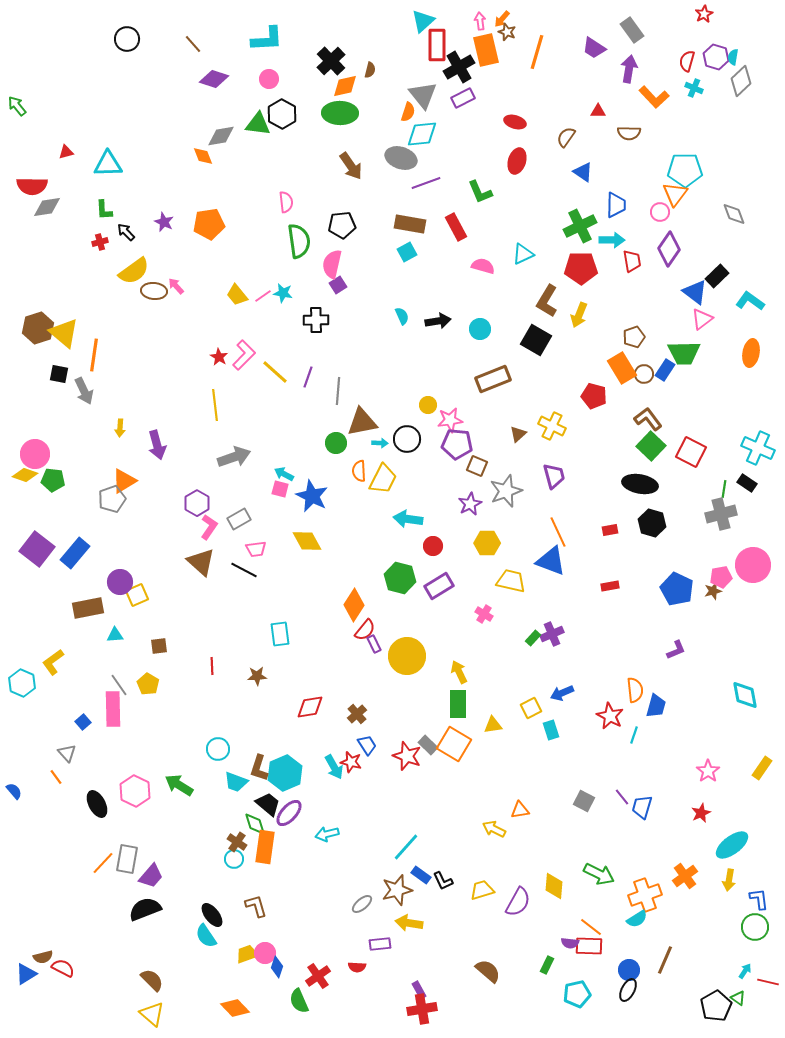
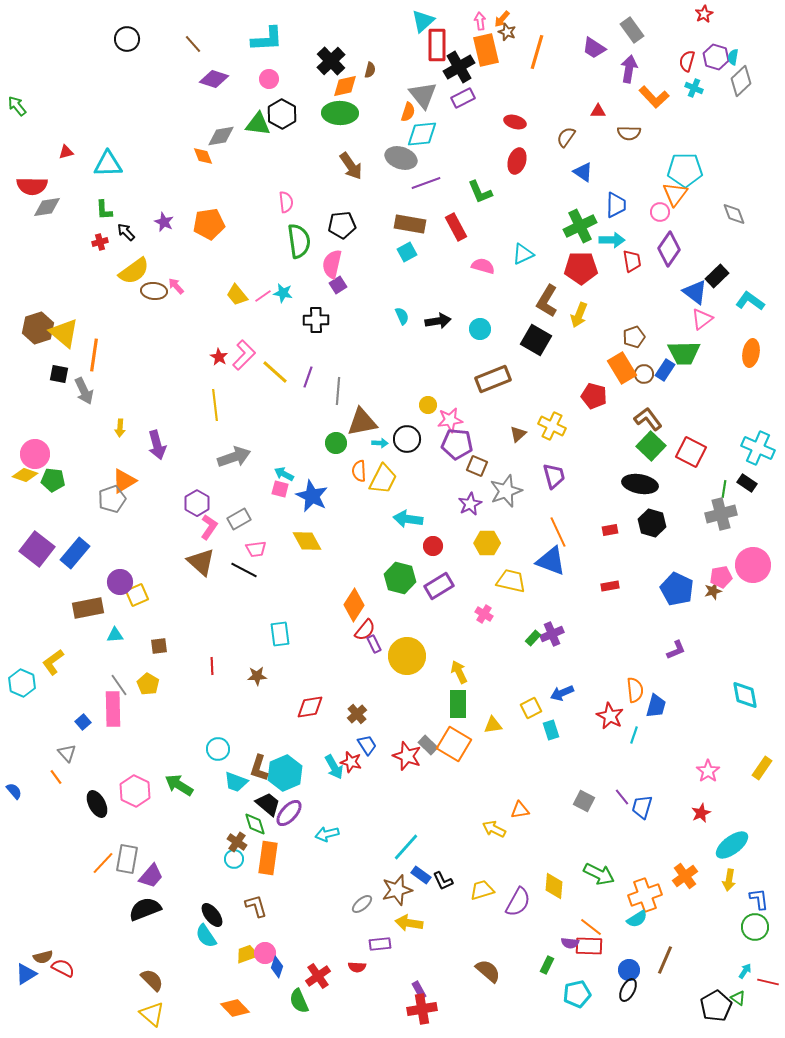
orange rectangle at (265, 847): moved 3 px right, 11 px down
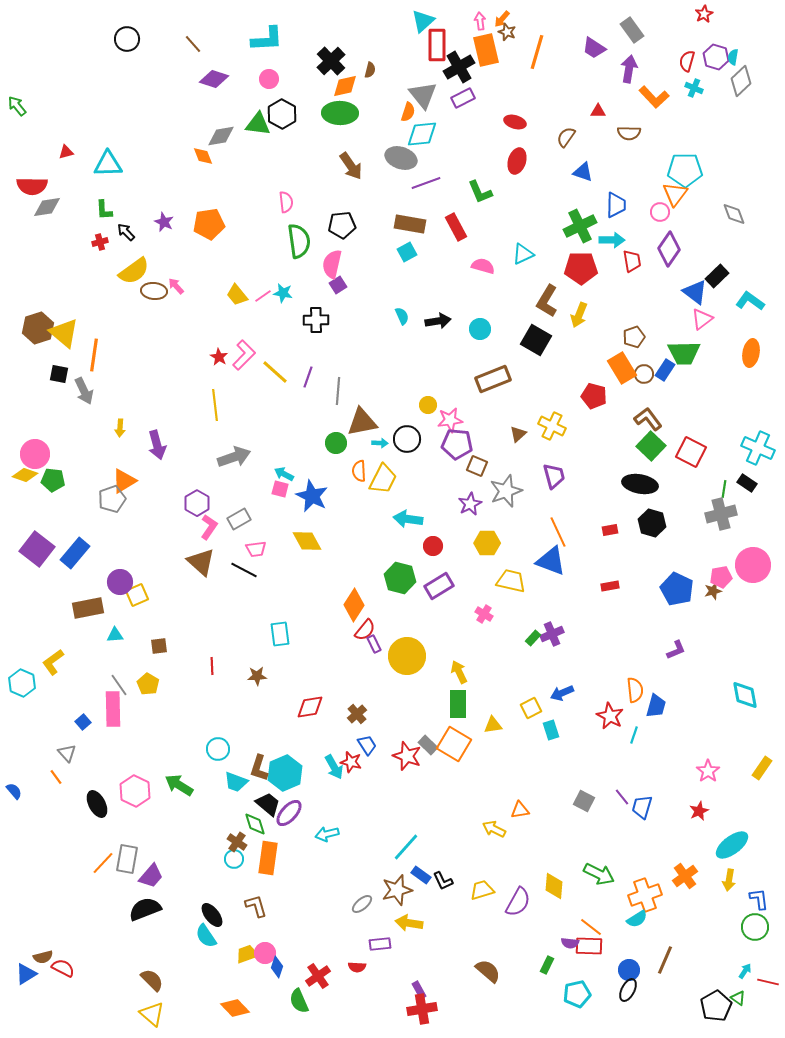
blue triangle at (583, 172): rotated 15 degrees counterclockwise
red star at (701, 813): moved 2 px left, 2 px up
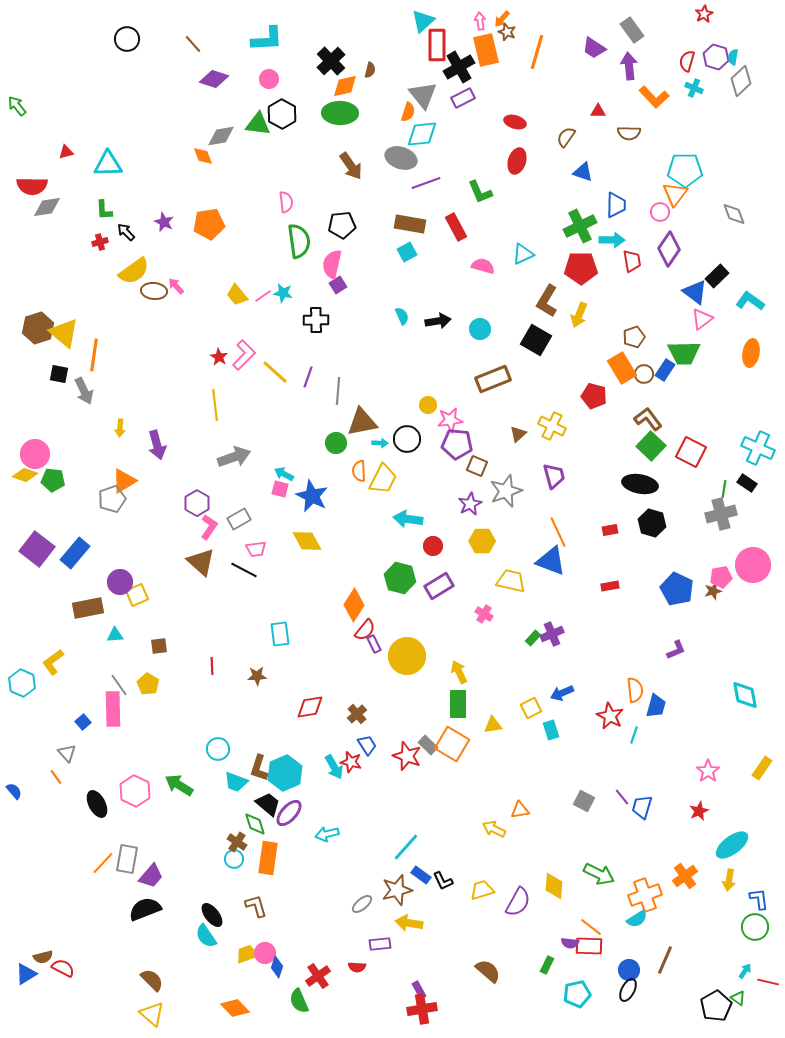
purple arrow at (629, 69): moved 3 px up; rotated 16 degrees counterclockwise
yellow hexagon at (487, 543): moved 5 px left, 2 px up
orange square at (454, 744): moved 2 px left
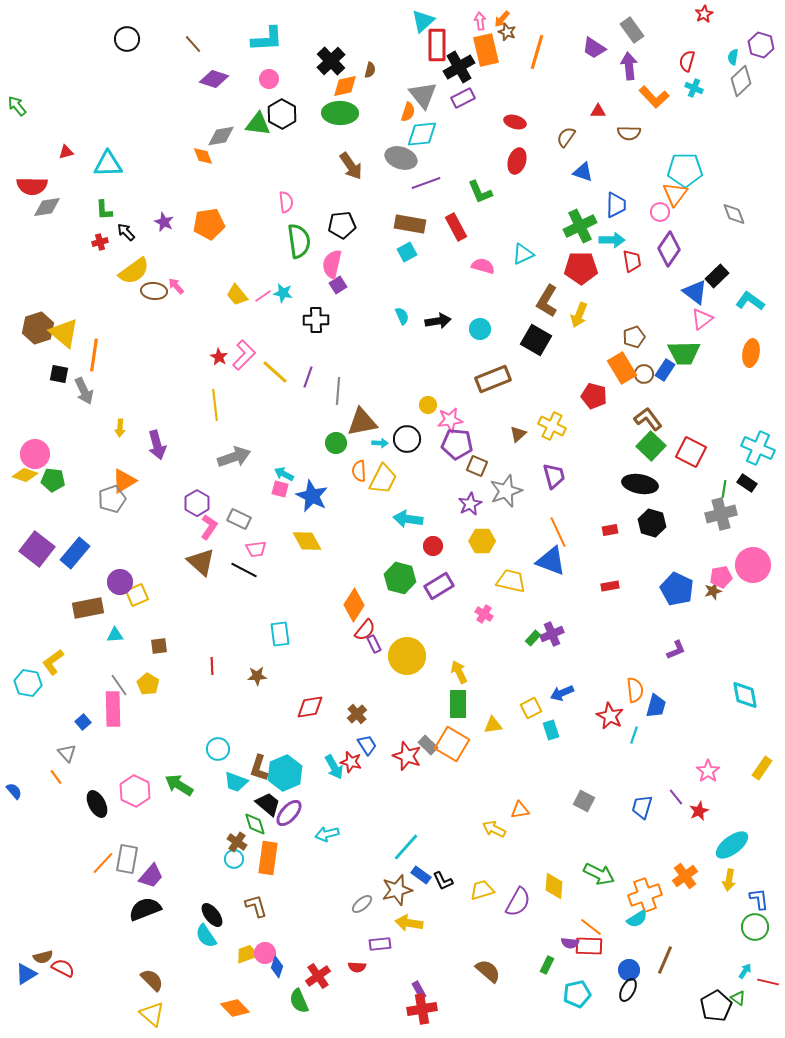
purple hexagon at (716, 57): moved 45 px right, 12 px up
gray rectangle at (239, 519): rotated 55 degrees clockwise
cyan hexagon at (22, 683): moved 6 px right; rotated 12 degrees counterclockwise
purple line at (622, 797): moved 54 px right
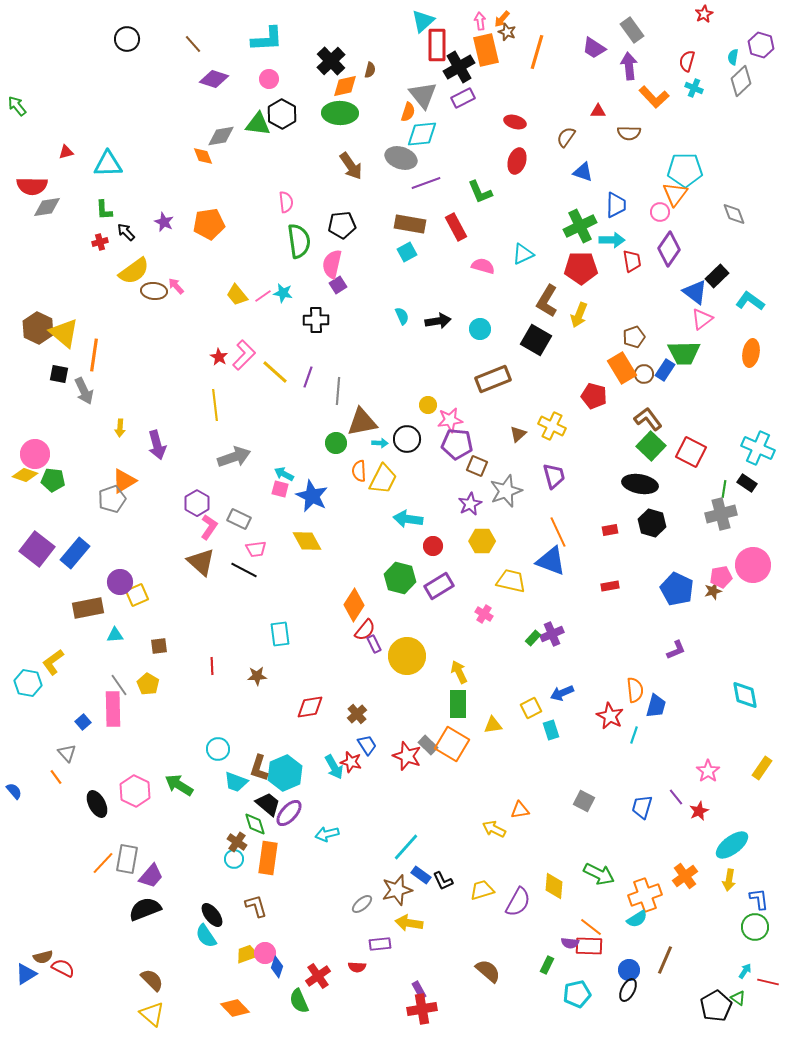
brown hexagon at (38, 328): rotated 16 degrees counterclockwise
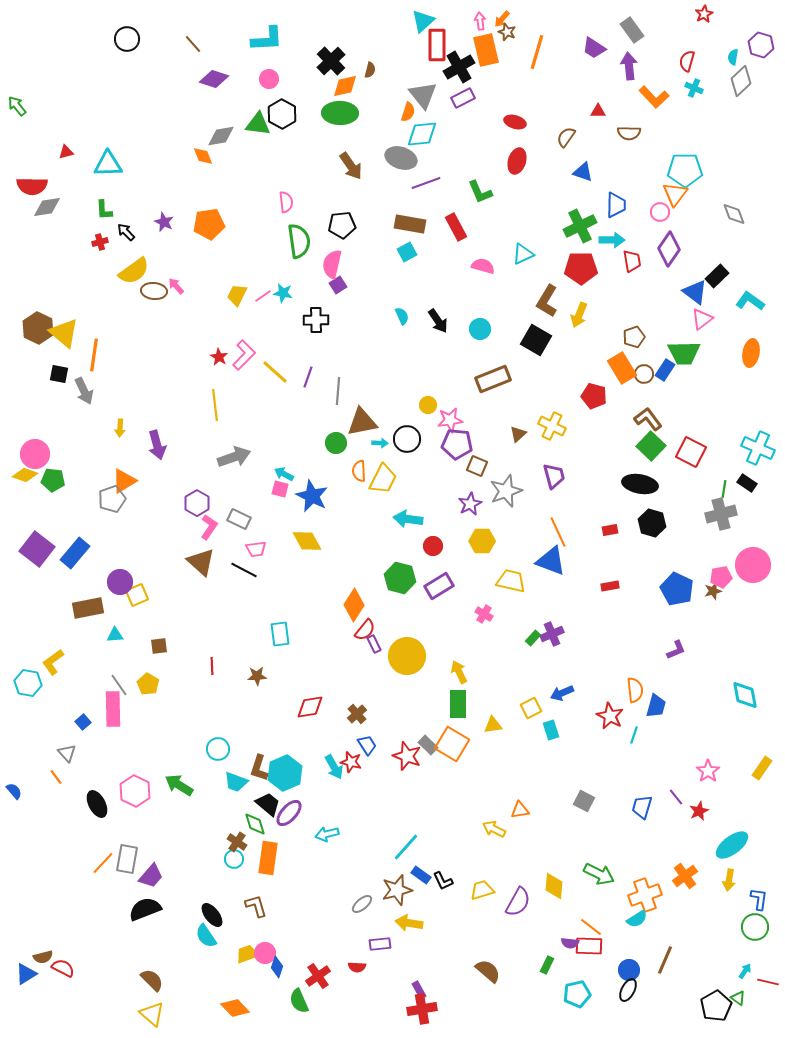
yellow trapezoid at (237, 295): rotated 65 degrees clockwise
black arrow at (438, 321): rotated 65 degrees clockwise
blue L-shape at (759, 899): rotated 15 degrees clockwise
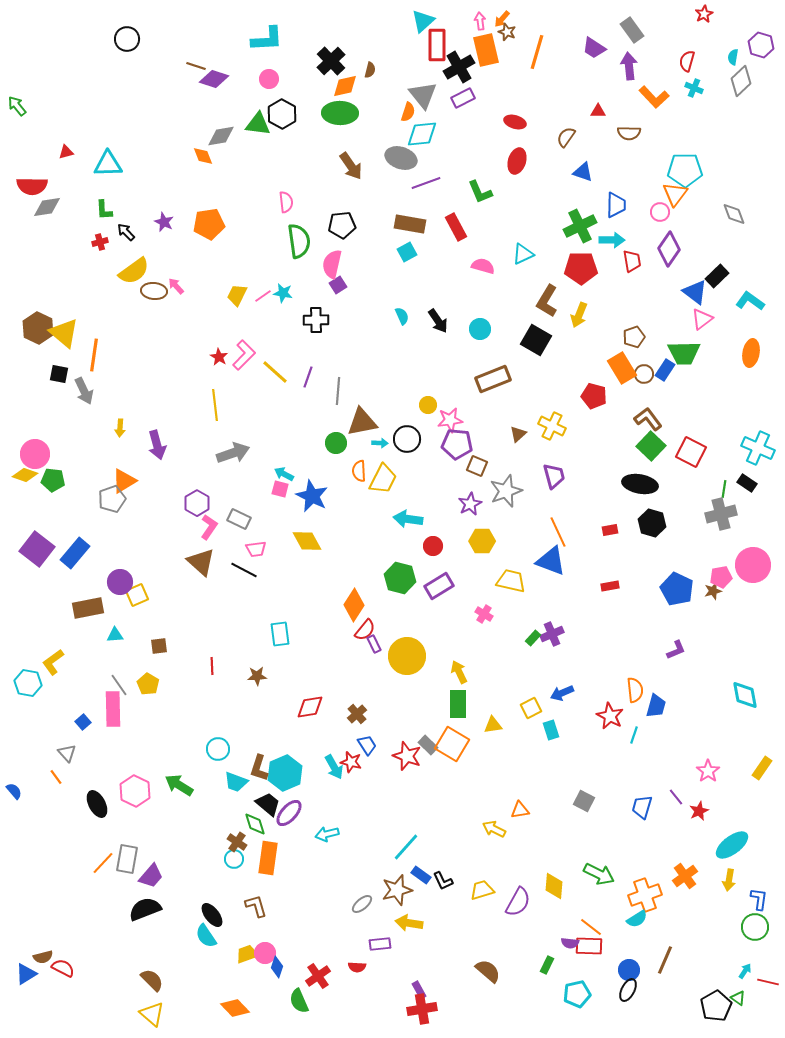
brown line at (193, 44): moved 3 px right, 22 px down; rotated 30 degrees counterclockwise
gray arrow at (234, 457): moved 1 px left, 4 px up
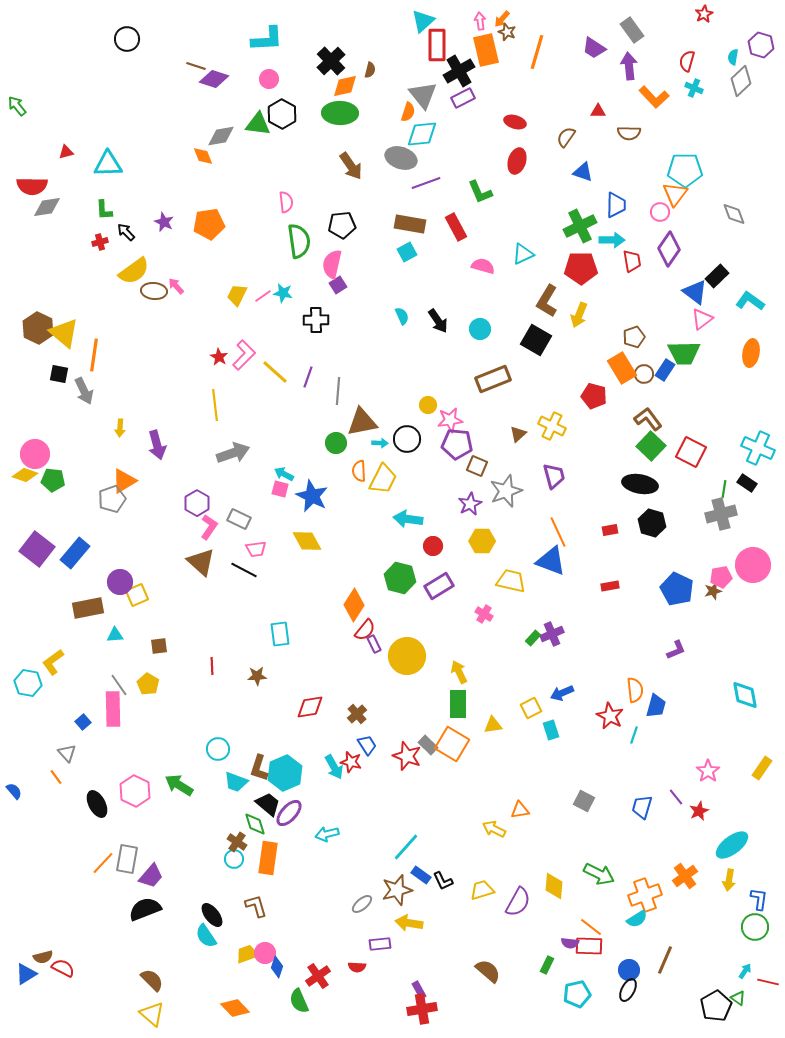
black cross at (459, 67): moved 4 px down
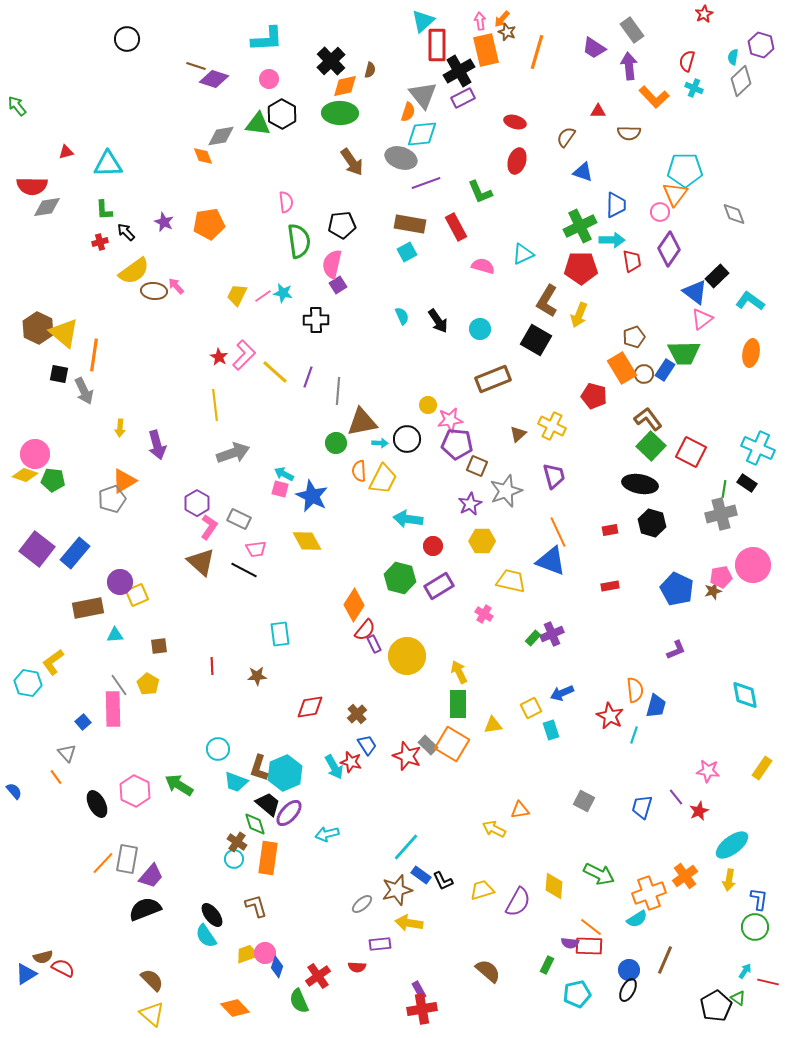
brown arrow at (351, 166): moved 1 px right, 4 px up
pink star at (708, 771): rotated 30 degrees counterclockwise
orange cross at (645, 895): moved 4 px right, 2 px up
